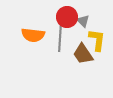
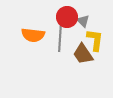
yellow L-shape: moved 2 px left
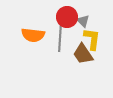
yellow L-shape: moved 3 px left, 1 px up
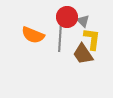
orange semicircle: rotated 15 degrees clockwise
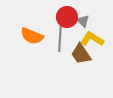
orange semicircle: moved 1 px left, 1 px down
yellow L-shape: rotated 65 degrees counterclockwise
brown trapezoid: moved 2 px left
